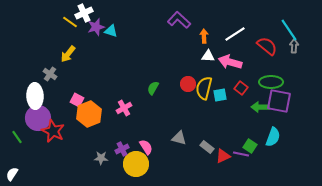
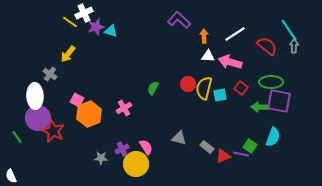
white semicircle: moved 1 px left, 2 px down; rotated 56 degrees counterclockwise
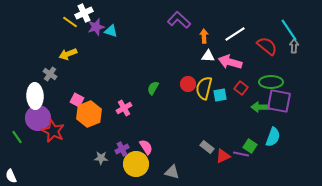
yellow arrow: rotated 30 degrees clockwise
gray triangle: moved 7 px left, 34 px down
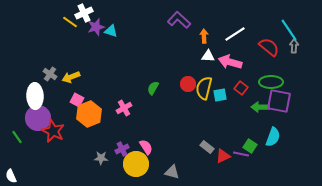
red semicircle: moved 2 px right, 1 px down
yellow arrow: moved 3 px right, 23 px down
